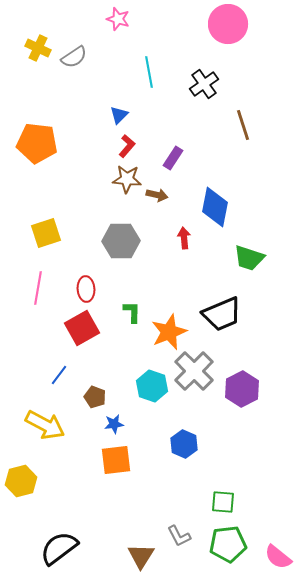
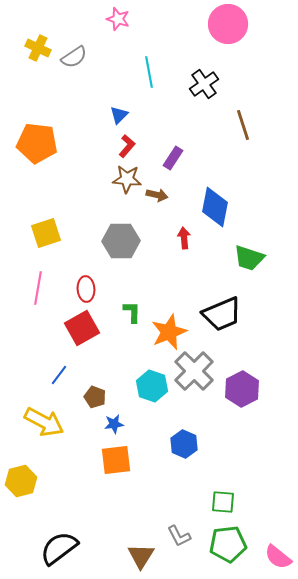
yellow arrow: moved 1 px left, 3 px up
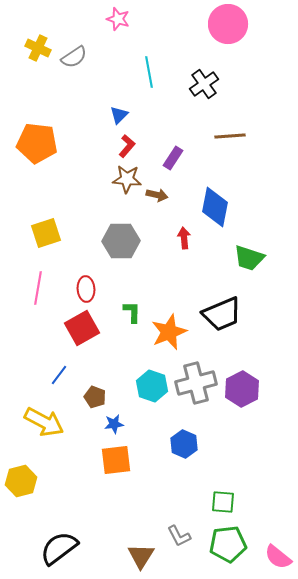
brown line: moved 13 px left, 11 px down; rotated 76 degrees counterclockwise
gray cross: moved 2 px right, 12 px down; rotated 30 degrees clockwise
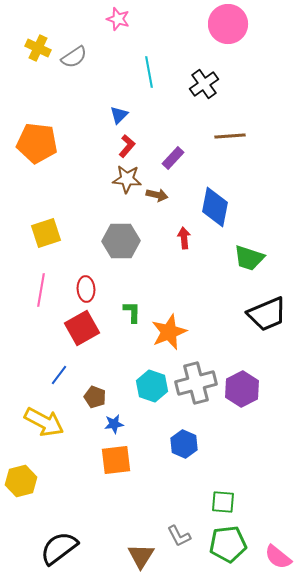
purple rectangle: rotated 10 degrees clockwise
pink line: moved 3 px right, 2 px down
black trapezoid: moved 45 px right
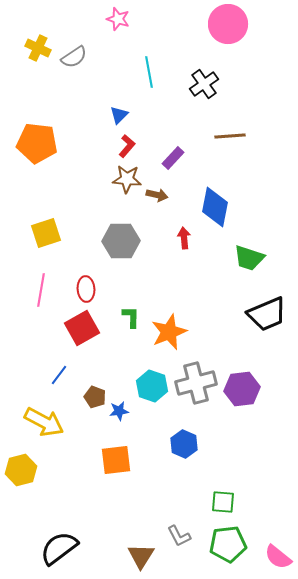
green L-shape: moved 1 px left, 5 px down
purple hexagon: rotated 20 degrees clockwise
blue star: moved 5 px right, 13 px up
yellow hexagon: moved 11 px up
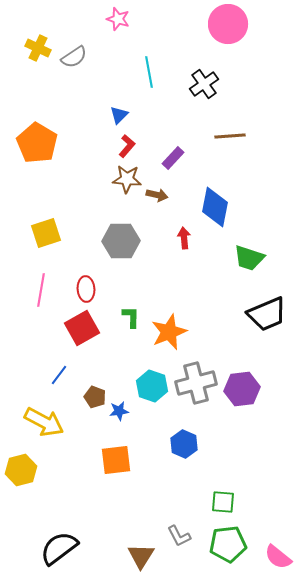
orange pentagon: rotated 24 degrees clockwise
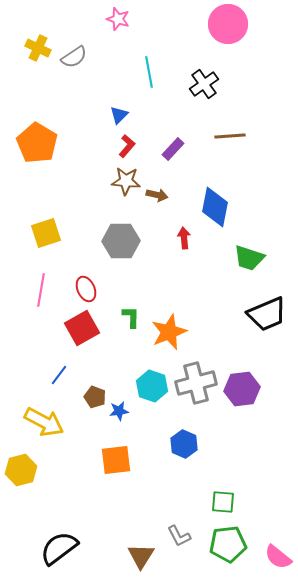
purple rectangle: moved 9 px up
brown star: moved 1 px left, 2 px down
red ellipse: rotated 20 degrees counterclockwise
